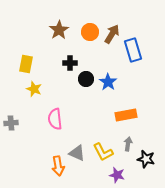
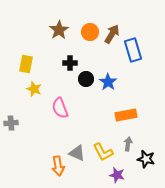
pink semicircle: moved 5 px right, 11 px up; rotated 15 degrees counterclockwise
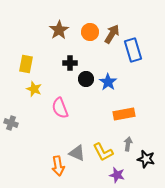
orange rectangle: moved 2 px left, 1 px up
gray cross: rotated 24 degrees clockwise
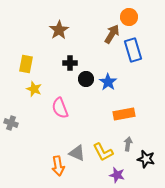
orange circle: moved 39 px right, 15 px up
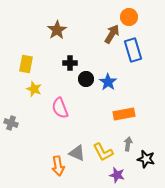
brown star: moved 2 px left
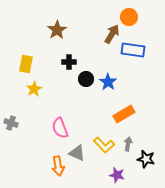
blue rectangle: rotated 65 degrees counterclockwise
black cross: moved 1 px left, 1 px up
yellow star: rotated 21 degrees clockwise
pink semicircle: moved 20 px down
orange rectangle: rotated 20 degrees counterclockwise
yellow L-shape: moved 1 px right, 7 px up; rotated 15 degrees counterclockwise
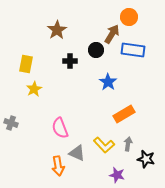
black cross: moved 1 px right, 1 px up
black circle: moved 10 px right, 29 px up
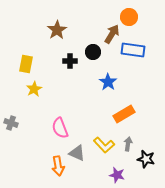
black circle: moved 3 px left, 2 px down
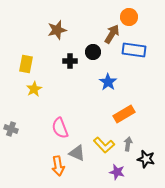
brown star: rotated 18 degrees clockwise
blue rectangle: moved 1 px right
gray cross: moved 6 px down
purple star: moved 3 px up
